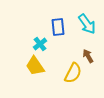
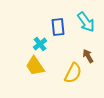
cyan arrow: moved 1 px left, 2 px up
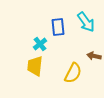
brown arrow: moved 6 px right; rotated 48 degrees counterclockwise
yellow trapezoid: rotated 40 degrees clockwise
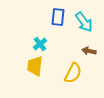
cyan arrow: moved 2 px left
blue rectangle: moved 10 px up; rotated 12 degrees clockwise
brown arrow: moved 5 px left, 5 px up
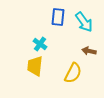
cyan cross: rotated 16 degrees counterclockwise
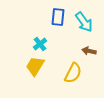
cyan cross: rotated 16 degrees clockwise
yellow trapezoid: rotated 25 degrees clockwise
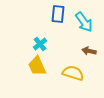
blue rectangle: moved 3 px up
yellow trapezoid: moved 2 px right; rotated 55 degrees counterclockwise
yellow semicircle: rotated 100 degrees counterclockwise
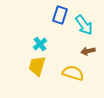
blue rectangle: moved 2 px right, 1 px down; rotated 12 degrees clockwise
cyan arrow: moved 3 px down
brown arrow: moved 1 px left; rotated 24 degrees counterclockwise
yellow trapezoid: rotated 40 degrees clockwise
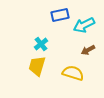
blue rectangle: rotated 60 degrees clockwise
cyan arrow: rotated 100 degrees clockwise
cyan cross: moved 1 px right
brown arrow: moved 1 px up; rotated 16 degrees counterclockwise
